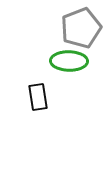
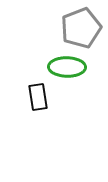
green ellipse: moved 2 px left, 6 px down
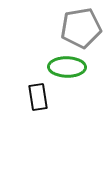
gray pentagon: rotated 12 degrees clockwise
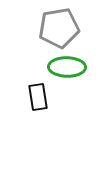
gray pentagon: moved 22 px left
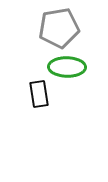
black rectangle: moved 1 px right, 3 px up
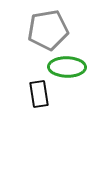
gray pentagon: moved 11 px left, 2 px down
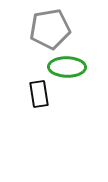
gray pentagon: moved 2 px right, 1 px up
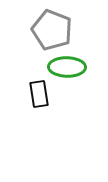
gray pentagon: moved 2 px right, 1 px down; rotated 30 degrees clockwise
